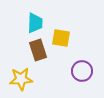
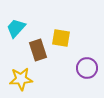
cyan trapezoid: moved 19 px left, 5 px down; rotated 140 degrees counterclockwise
purple circle: moved 5 px right, 3 px up
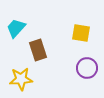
yellow square: moved 20 px right, 5 px up
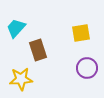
yellow square: rotated 18 degrees counterclockwise
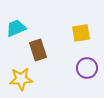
cyan trapezoid: rotated 25 degrees clockwise
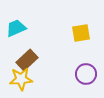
brown rectangle: moved 11 px left, 10 px down; rotated 65 degrees clockwise
purple circle: moved 1 px left, 6 px down
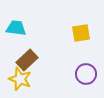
cyan trapezoid: rotated 30 degrees clockwise
yellow star: moved 1 px left; rotated 25 degrees clockwise
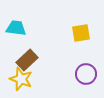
yellow star: moved 1 px right
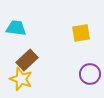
purple circle: moved 4 px right
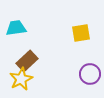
cyan trapezoid: rotated 15 degrees counterclockwise
brown rectangle: moved 1 px down
yellow star: rotated 25 degrees clockwise
